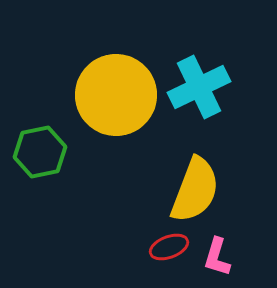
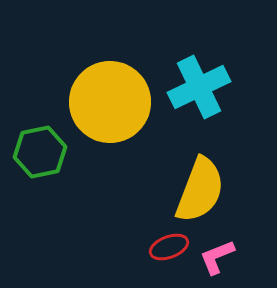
yellow circle: moved 6 px left, 7 px down
yellow semicircle: moved 5 px right
pink L-shape: rotated 51 degrees clockwise
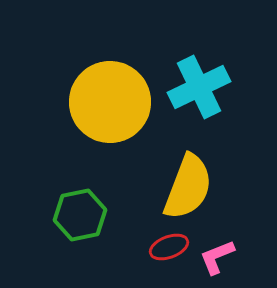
green hexagon: moved 40 px right, 63 px down
yellow semicircle: moved 12 px left, 3 px up
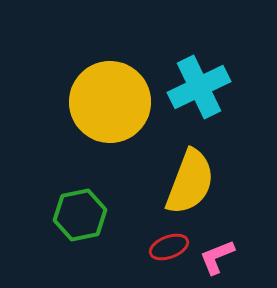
yellow semicircle: moved 2 px right, 5 px up
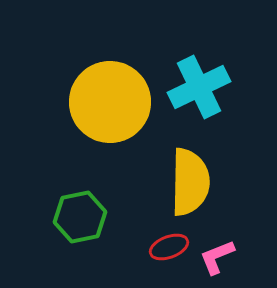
yellow semicircle: rotated 20 degrees counterclockwise
green hexagon: moved 2 px down
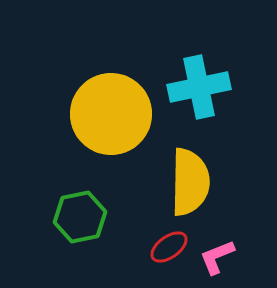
cyan cross: rotated 14 degrees clockwise
yellow circle: moved 1 px right, 12 px down
red ellipse: rotated 15 degrees counterclockwise
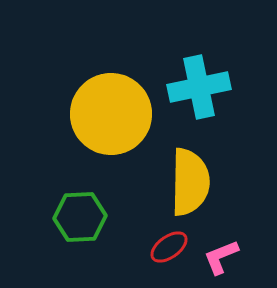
green hexagon: rotated 9 degrees clockwise
pink L-shape: moved 4 px right
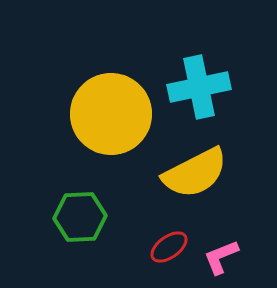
yellow semicircle: moved 5 px right, 9 px up; rotated 62 degrees clockwise
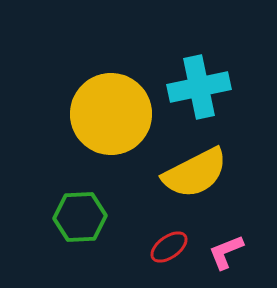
pink L-shape: moved 5 px right, 5 px up
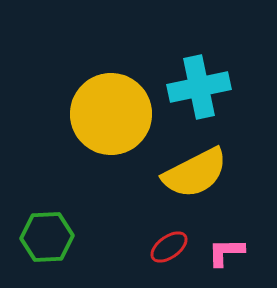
green hexagon: moved 33 px left, 20 px down
pink L-shape: rotated 21 degrees clockwise
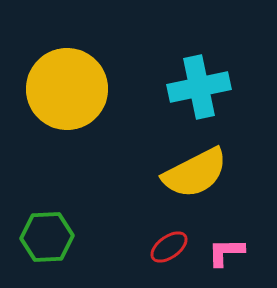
yellow circle: moved 44 px left, 25 px up
